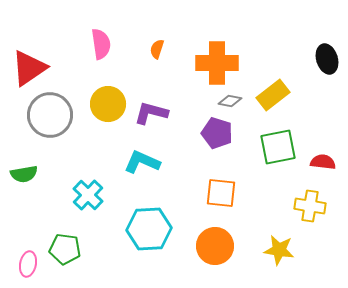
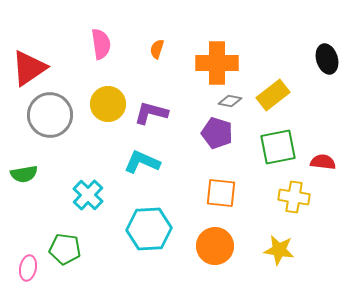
yellow cross: moved 16 px left, 9 px up
pink ellipse: moved 4 px down
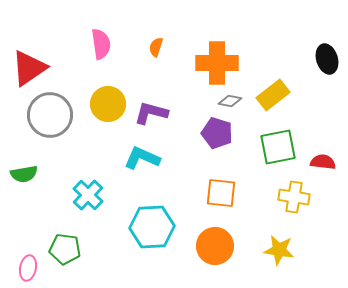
orange semicircle: moved 1 px left, 2 px up
cyan L-shape: moved 4 px up
cyan hexagon: moved 3 px right, 2 px up
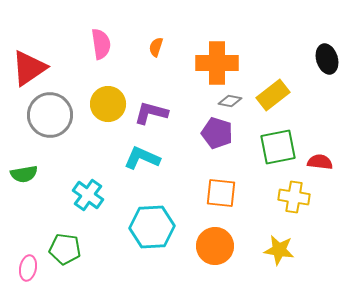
red semicircle: moved 3 px left
cyan cross: rotated 8 degrees counterclockwise
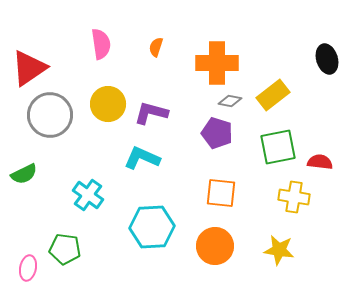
green semicircle: rotated 16 degrees counterclockwise
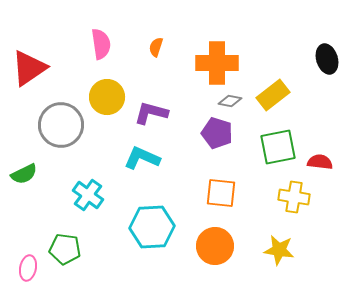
yellow circle: moved 1 px left, 7 px up
gray circle: moved 11 px right, 10 px down
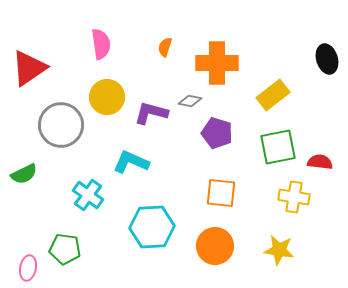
orange semicircle: moved 9 px right
gray diamond: moved 40 px left
cyan L-shape: moved 11 px left, 4 px down
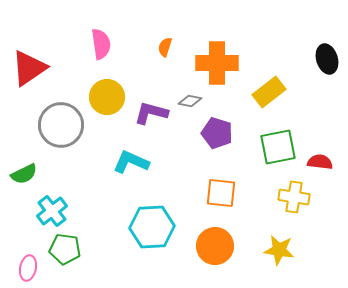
yellow rectangle: moved 4 px left, 3 px up
cyan cross: moved 36 px left, 16 px down; rotated 16 degrees clockwise
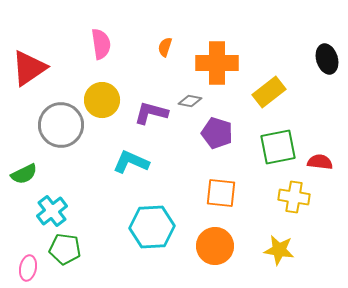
yellow circle: moved 5 px left, 3 px down
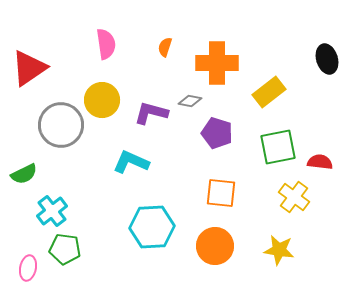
pink semicircle: moved 5 px right
yellow cross: rotated 28 degrees clockwise
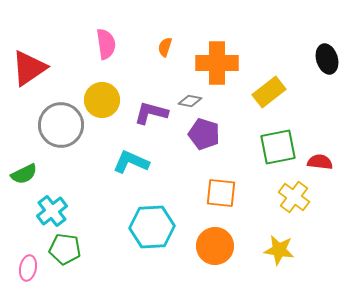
purple pentagon: moved 13 px left, 1 px down
